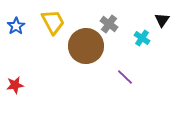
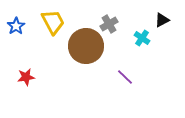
black triangle: rotated 28 degrees clockwise
gray cross: rotated 24 degrees clockwise
red star: moved 11 px right, 8 px up
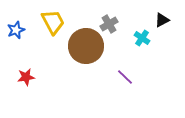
blue star: moved 4 px down; rotated 12 degrees clockwise
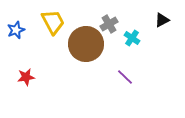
cyan cross: moved 10 px left
brown circle: moved 2 px up
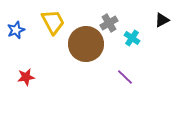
gray cross: moved 1 px up
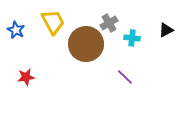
black triangle: moved 4 px right, 10 px down
blue star: rotated 24 degrees counterclockwise
cyan cross: rotated 28 degrees counterclockwise
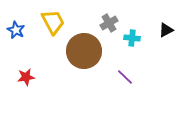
brown circle: moved 2 px left, 7 px down
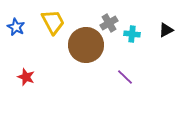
blue star: moved 3 px up
cyan cross: moved 4 px up
brown circle: moved 2 px right, 6 px up
red star: rotated 30 degrees clockwise
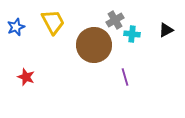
gray cross: moved 6 px right, 3 px up
blue star: rotated 24 degrees clockwise
brown circle: moved 8 px right
purple line: rotated 30 degrees clockwise
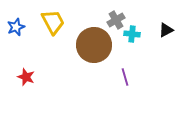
gray cross: moved 1 px right
